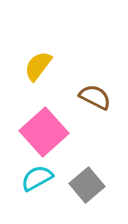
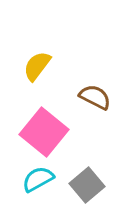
yellow semicircle: moved 1 px left
pink square: rotated 9 degrees counterclockwise
cyan semicircle: moved 1 px right, 1 px down
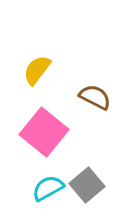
yellow semicircle: moved 4 px down
cyan semicircle: moved 10 px right, 9 px down
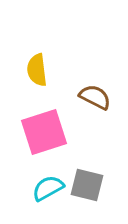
yellow semicircle: rotated 44 degrees counterclockwise
pink square: rotated 33 degrees clockwise
gray square: rotated 36 degrees counterclockwise
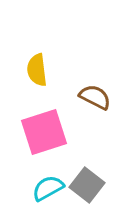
gray square: rotated 24 degrees clockwise
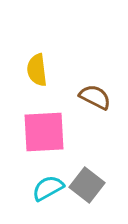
pink square: rotated 15 degrees clockwise
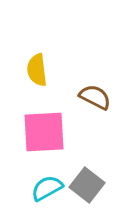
cyan semicircle: moved 1 px left
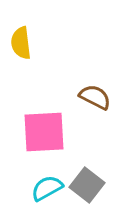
yellow semicircle: moved 16 px left, 27 px up
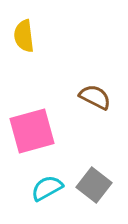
yellow semicircle: moved 3 px right, 7 px up
pink square: moved 12 px left, 1 px up; rotated 12 degrees counterclockwise
gray square: moved 7 px right
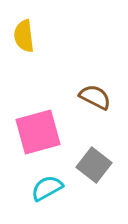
pink square: moved 6 px right, 1 px down
gray square: moved 20 px up
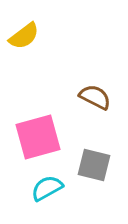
yellow semicircle: rotated 120 degrees counterclockwise
pink square: moved 5 px down
gray square: rotated 24 degrees counterclockwise
